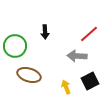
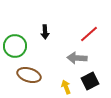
gray arrow: moved 2 px down
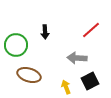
red line: moved 2 px right, 4 px up
green circle: moved 1 px right, 1 px up
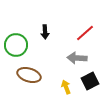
red line: moved 6 px left, 3 px down
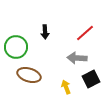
green circle: moved 2 px down
black square: moved 1 px right, 2 px up
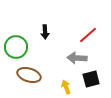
red line: moved 3 px right, 2 px down
black square: rotated 12 degrees clockwise
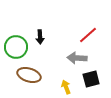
black arrow: moved 5 px left, 5 px down
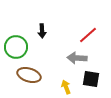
black arrow: moved 2 px right, 6 px up
black square: rotated 24 degrees clockwise
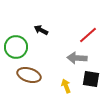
black arrow: moved 1 px left, 1 px up; rotated 120 degrees clockwise
yellow arrow: moved 1 px up
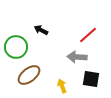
gray arrow: moved 1 px up
brown ellipse: rotated 55 degrees counterclockwise
yellow arrow: moved 4 px left
